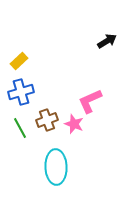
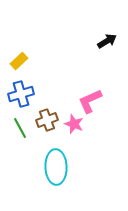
blue cross: moved 2 px down
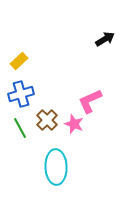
black arrow: moved 2 px left, 2 px up
brown cross: rotated 25 degrees counterclockwise
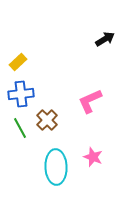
yellow rectangle: moved 1 px left, 1 px down
blue cross: rotated 10 degrees clockwise
pink star: moved 19 px right, 33 px down
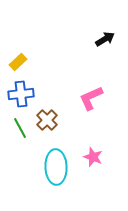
pink L-shape: moved 1 px right, 3 px up
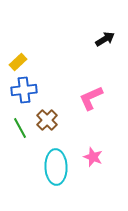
blue cross: moved 3 px right, 4 px up
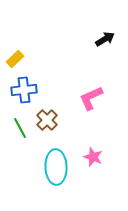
yellow rectangle: moved 3 px left, 3 px up
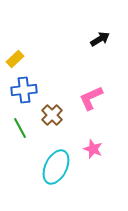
black arrow: moved 5 px left
brown cross: moved 5 px right, 5 px up
pink star: moved 8 px up
cyan ellipse: rotated 28 degrees clockwise
